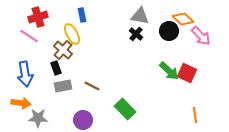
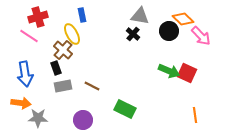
black cross: moved 3 px left
green arrow: rotated 20 degrees counterclockwise
green rectangle: rotated 20 degrees counterclockwise
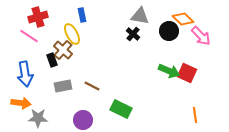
black rectangle: moved 4 px left, 8 px up
green rectangle: moved 4 px left
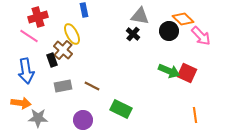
blue rectangle: moved 2 px right, 5 px up
blue arrow: moved 1 px right, 3 px up
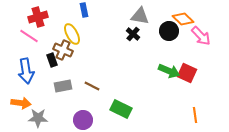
brown cross: rotated 18 degrees counterclockwise
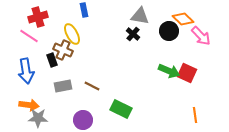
orange arrow: moved 8 px right, 2 px down
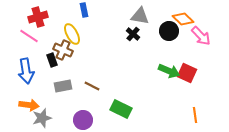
gray star: moved 4 px right; rotated 18 degrees counterclockwise
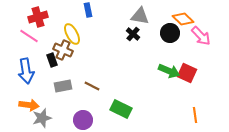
blue rectangle: moved 4 px right
black circle: moved 1 px right, 2 px down
